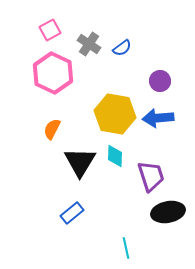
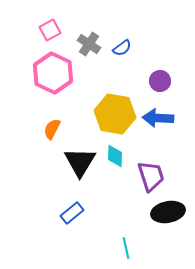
blue arrow: rotated 8 degrees clockwise
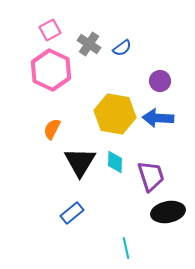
pink hexagon: moved 2 px left, 3 px up
cyan diamond: moved 6 px down
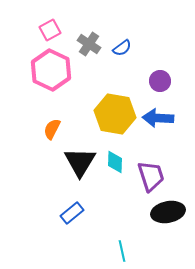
cyan line: moved 4 px left, 3 px down
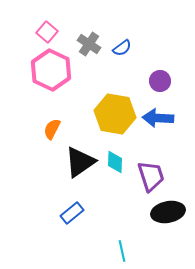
pink square: moved 3 px left, 2 px down; rotated 20 degrees counterclockwise
black triangle: rotated 24 degrees clockwise
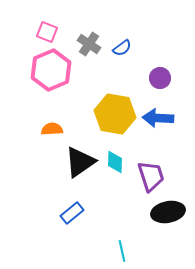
pink square: rotated 20 degrees counterclockwise
pink hexagon: rotated 12 degrees clockwise
purple circle: moved 3 px up
orange semicircle: rotated 60 degrees clockwise
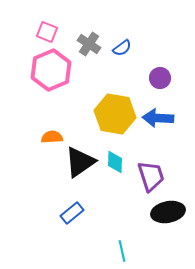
orange semicircle: moved 8 px down
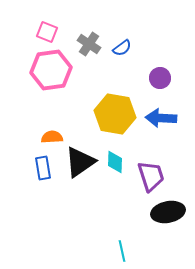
pink hexagon: rotated 15 degrees clockwise
blue arrow: moved 3 px right
blue rectangle: moved 29 px left, 45 px up; rotated 60 degrees counterclockwise
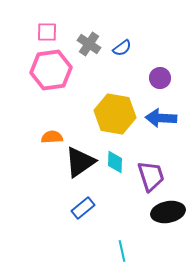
pink square: rotated 20 degrees counterclockwise
blue rectangle: moved 40 px right, 40 px down; rotated 60 degrees clockwise
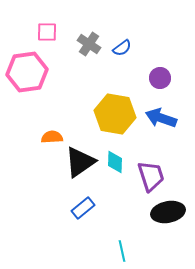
pink hexagon: moved 24 px left, 2 px down
blue arrow: rotated 16 degrees clockwise
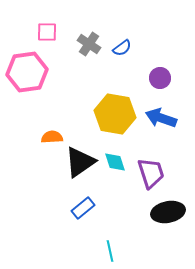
cyan diamond: rotated 20 degrees counterclockwise
purple trapezoid: moved 3 px up
cyan line: moved 12 px left
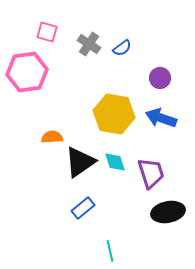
pink square: rotated 15 degrees clockwise
yellow hexagon: moved 1 px left
